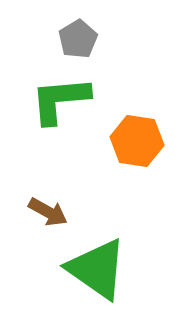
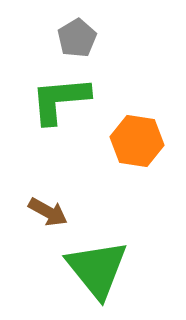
gray pentagon: moved 1 px left, 1 px up
green triangle: rotated 16 degrees clockwise
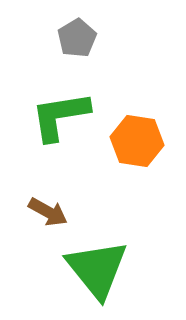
green L-shape: moved 16 px down; rotated 4 degrees counterclockwise
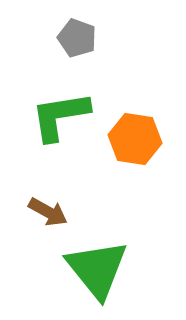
gray pentagon: rotated 21 degrees counterclockwise
orange hexagon: moved 2 px left, 2 px up
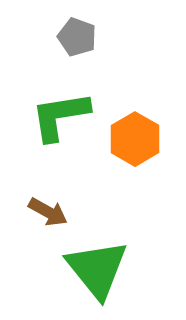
gray pentagon: moved 1 px up
orange hexagon: rotated 21 degrees clockwise
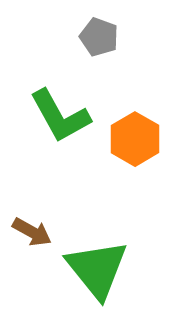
gray pentagon: moved 22 px right
green L-shape: rotated 110 degrees counterclockwise
brown arrow: moved 16 px left, 20 px down
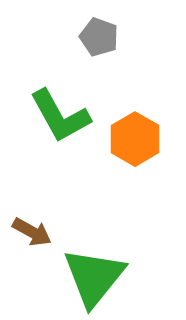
green triangle: moved 3 px left, 8 px down; rotated 18 degrees clockwise
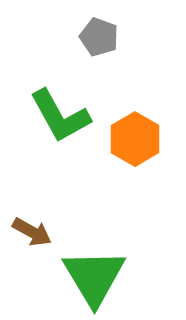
green triangle: rotated 10 degrees counterclockwise
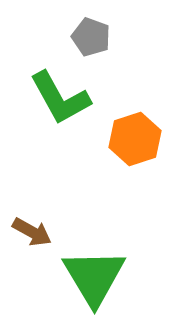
gray pentagon: moved 8 px left
green L-shape: moved 18 px up
orange hexagon: rotated 12 degrees clockwise
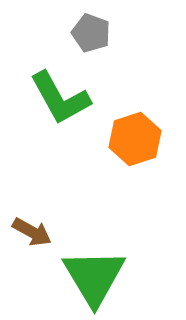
gray pentagon: moved 4 px up
